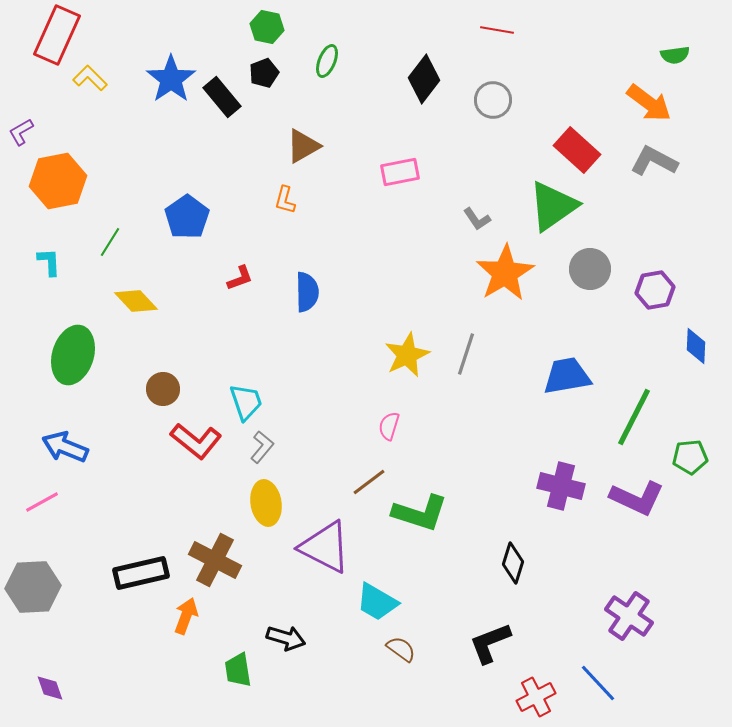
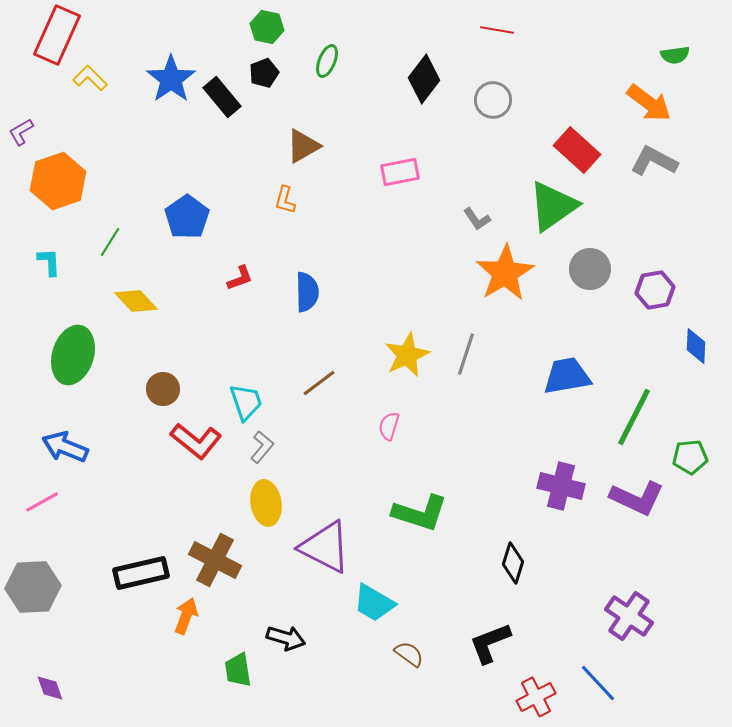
orange hexagon at (58, 181): rotated 8 degrees counterclockwise
brown line at (369, 482): moved 50 px left, 99 px up
cyan trapezoid at (377, 602): moved 3 px left, 1 px down
brown semicircle at (401, 649): moved 8 px right, 5 px down
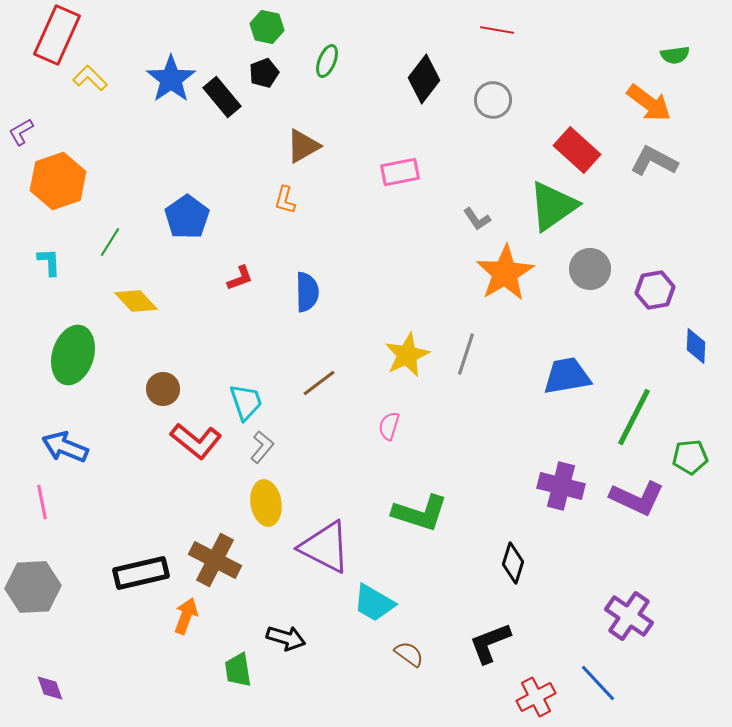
pink line at (42, 502): rotated 72 degrees counterclockwise
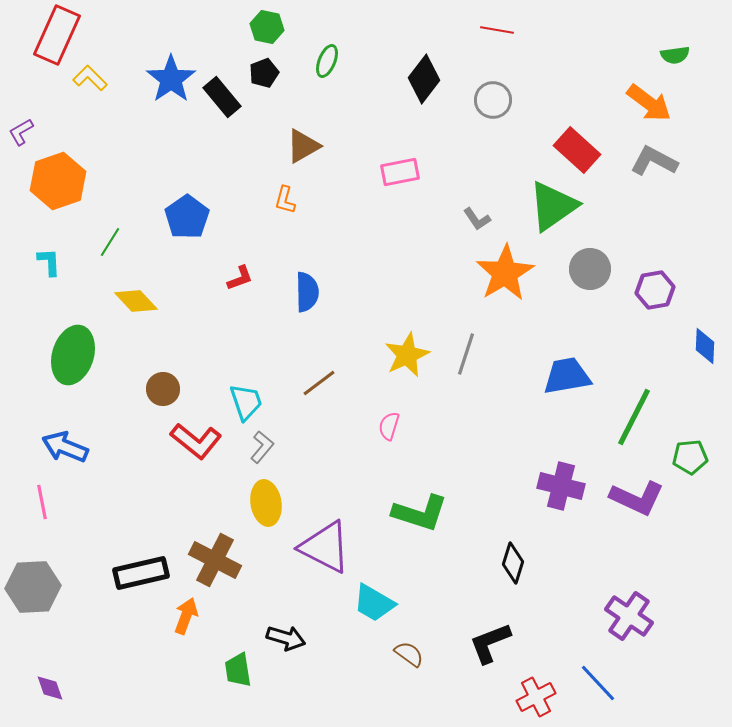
blue diamond at (696, 346): moved 9 px right
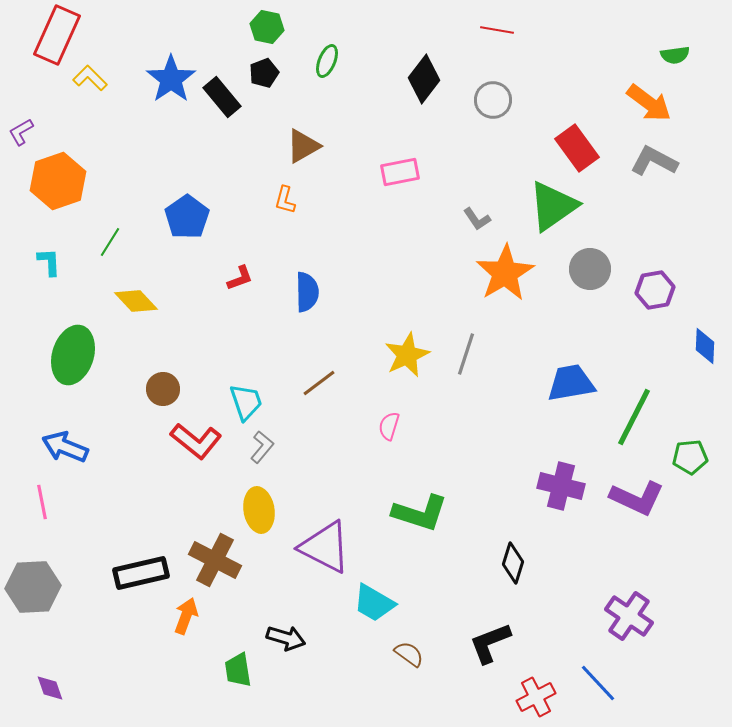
red rectangle at (577, 150): moved 2 px up; rotated 12 degrees clockwise
blue trapezoid at (567, 376): moved 4 px right, 7 px down
yellow ellipse at (266, 503): moved 7 px left, 7 px down
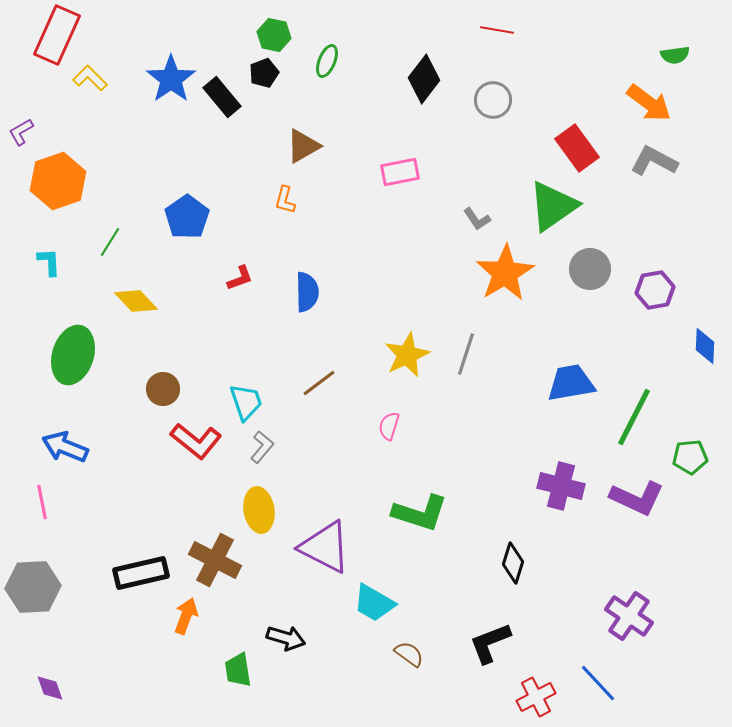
green hexagon at (267, 27): moved 7 px right, 8 px down
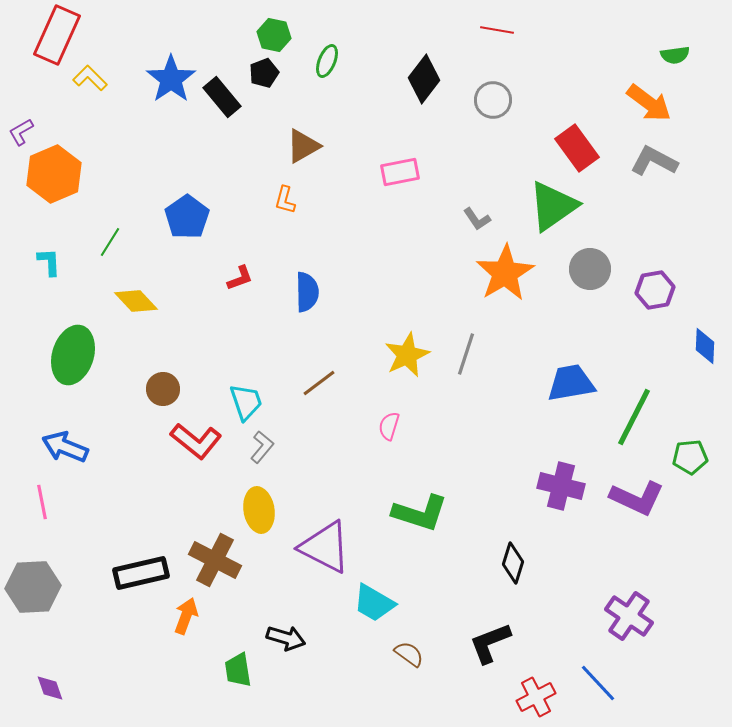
orange hexagon at (58, 181): moved 4 px left, 7 px up; rotated 4 degrees counterclockwise
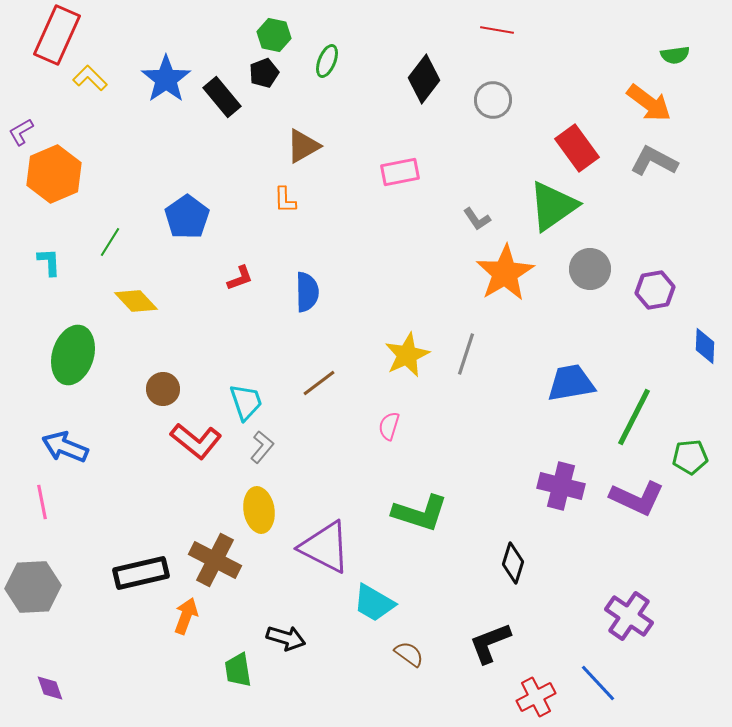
blue star at (171, 79): moved 5 px left
orange L-shape at (285, 200): rotated 16 degrees counterclockwise
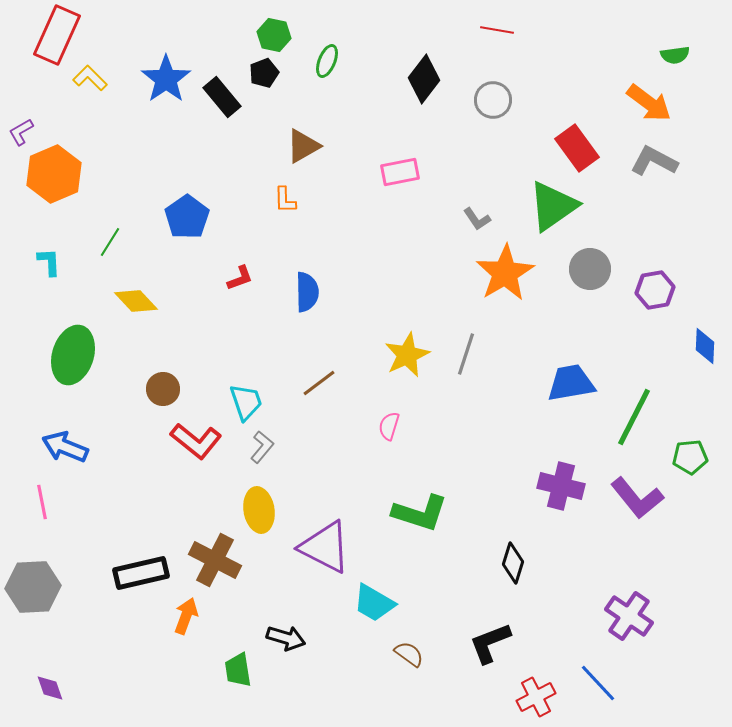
purple L-shape at (637, 498): rotated 26 degrees clockwise
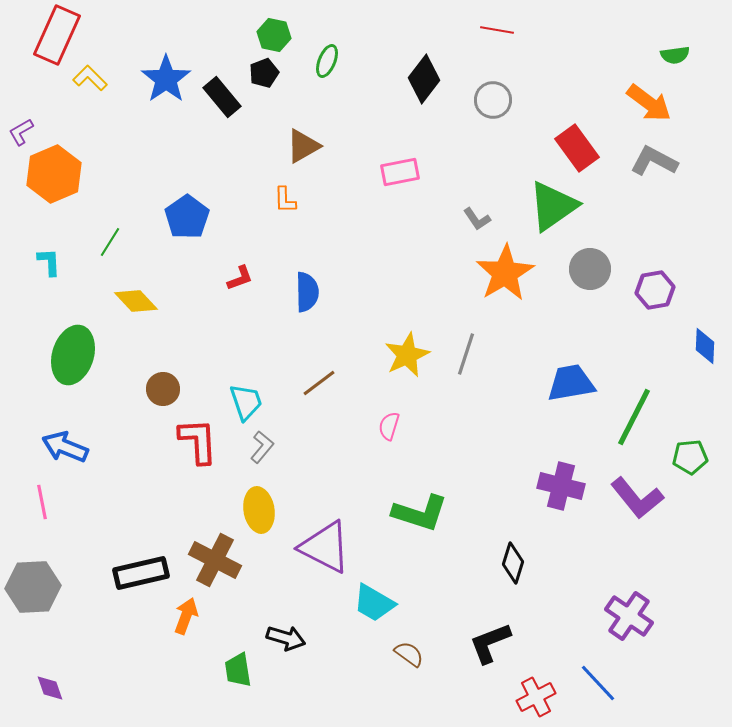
red L-shape at (196, 441): moved 2 px right; rotated 132 degrees counterclockwise
